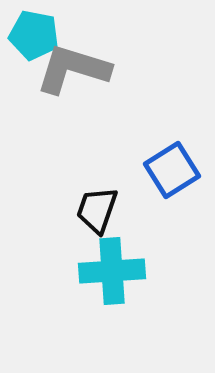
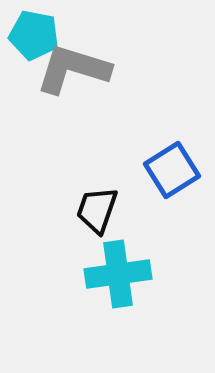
cyan cross: moved 6 px right, 3 px down; rotated 4 degrees counterclockwise
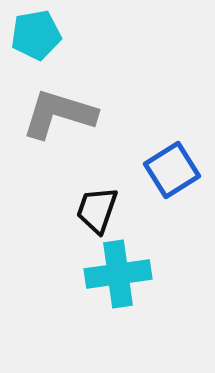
cyan pentagon: moved 2 px right; rotated 21 degrees counterclockwise
gray L-shape: moved 14 px left, 45 px down
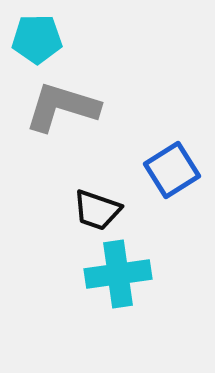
cyan pentagon: moved 1 px right, 4 px down; rotated 9 degrees clockwise
gray L-shape: moved 3 px right, 7 px up
black trapezoid: rotated 90 degrees counterclockwise
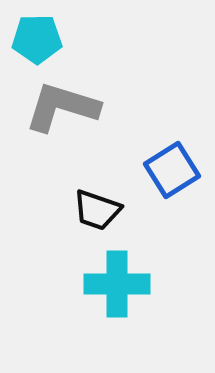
cyan cross: moved 1 px left, 10 px down; rotated 8 degrees clockwise
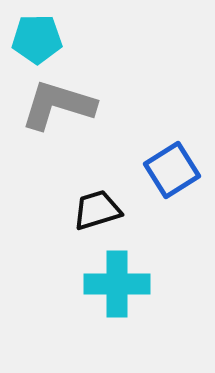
gray L-shape: moved 4 px left, 2 px up
black trapezoid: rotated 144 degrees clockwise
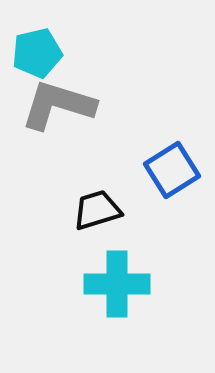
cyan pentagon: moved 14 px down; rotated 12 degrees counterclockwise
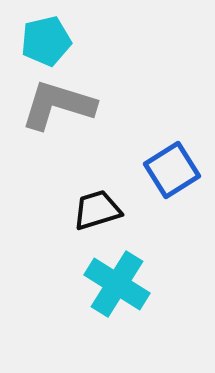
cyan pentagon: moved 9 px right, 12 px up
cyan cross: rotated 32 degrees clockwise
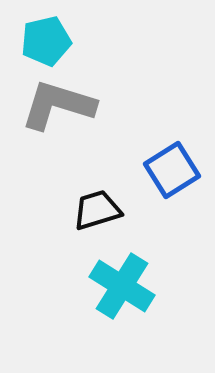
cyan cross: moved 5 px right, 2 px down
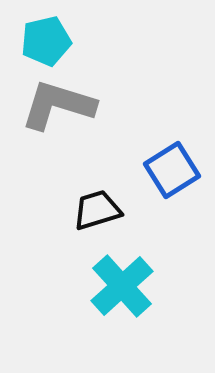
cyan cross: rotated 16 degrees clockwise
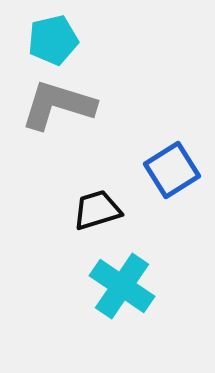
cyan pentagon: moved 7 px right, 1 px up
cyan cross: rotated 14 degrees counterclockwise
